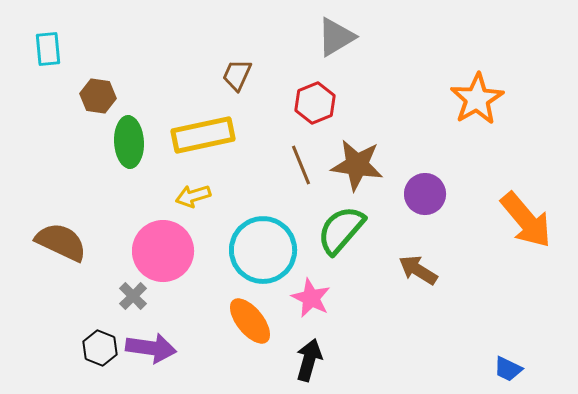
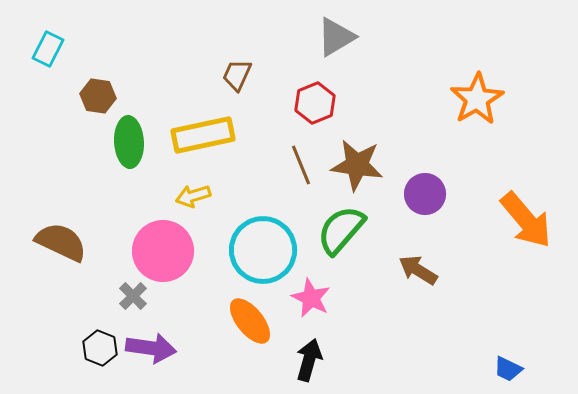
cyan rectangle: rotated 32 degrees clockwise
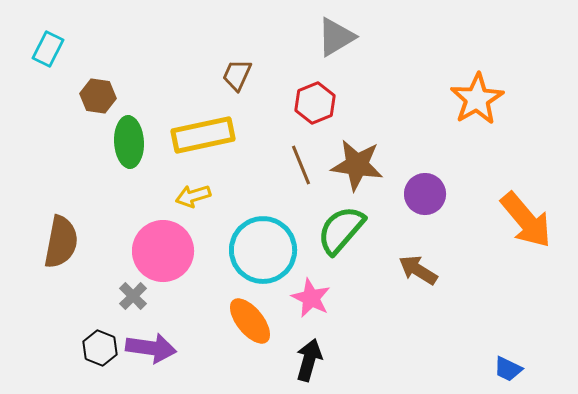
brown semicircle: rotated 76 degrees clockwise
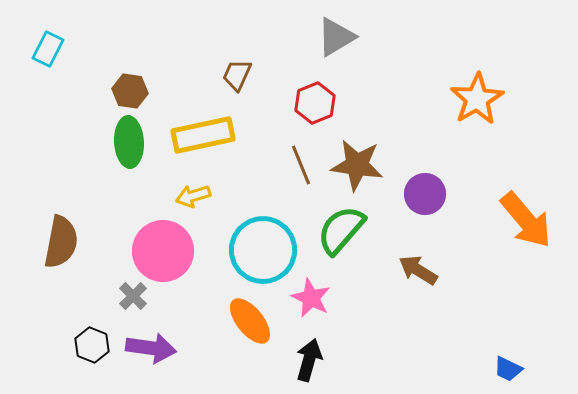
brown hexagon: moved 32 px right, 5 px up
black hexagon: moved 8 px left, 3 px up
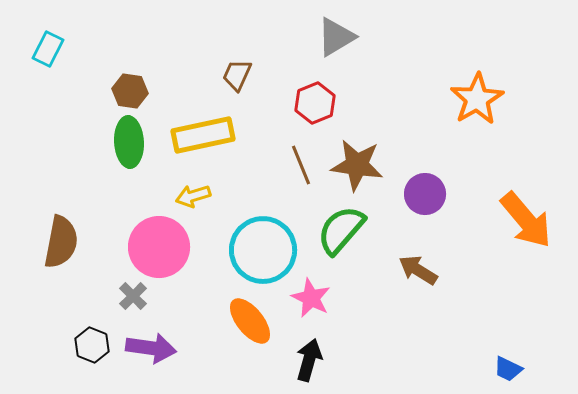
pink circle: moved 4 px left, 4 px up
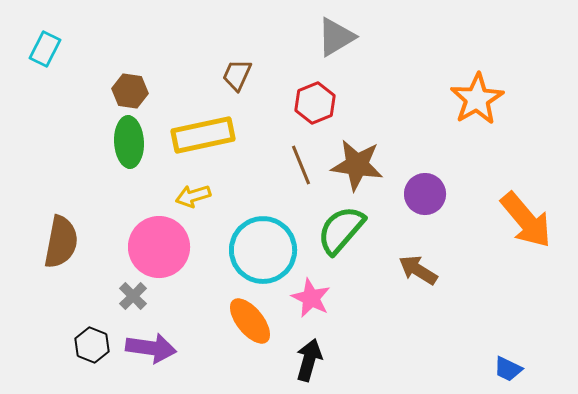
cyan rectangle: moved 3 px left
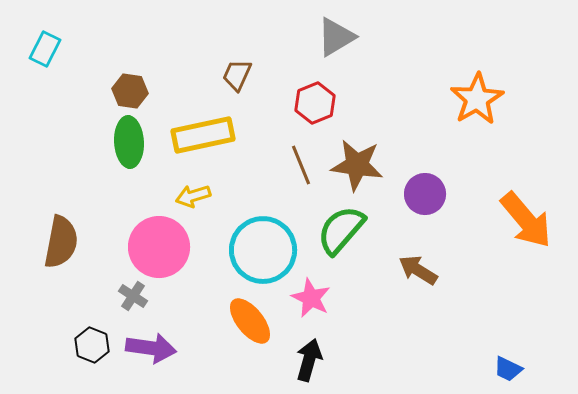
gray cross: rotated 12 degrees counterclockwise
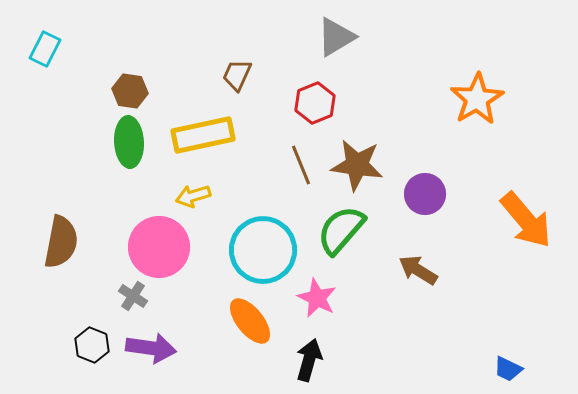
pink star: moved 6 px right
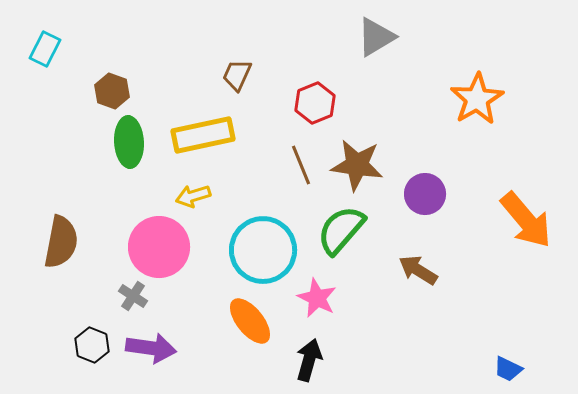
gray triangle: moved 40 px right
brown hexagon: moved 18 px left; rotated 12 degrees clockwise
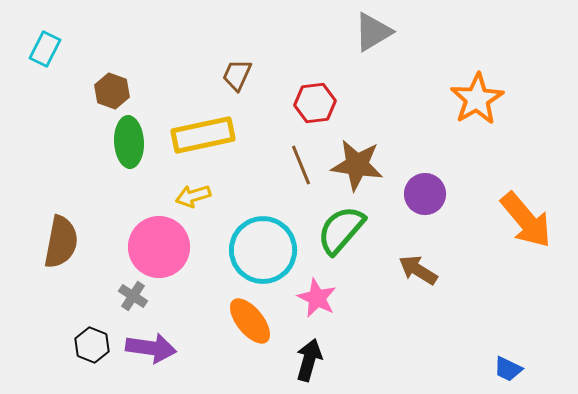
gray triangle: moved 3 px left, 5 px up
red hexagon: rotated 15 degrees clockwise
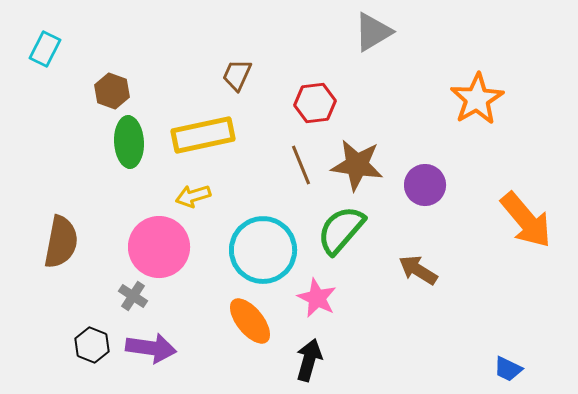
purple circle: moved 9 px up
